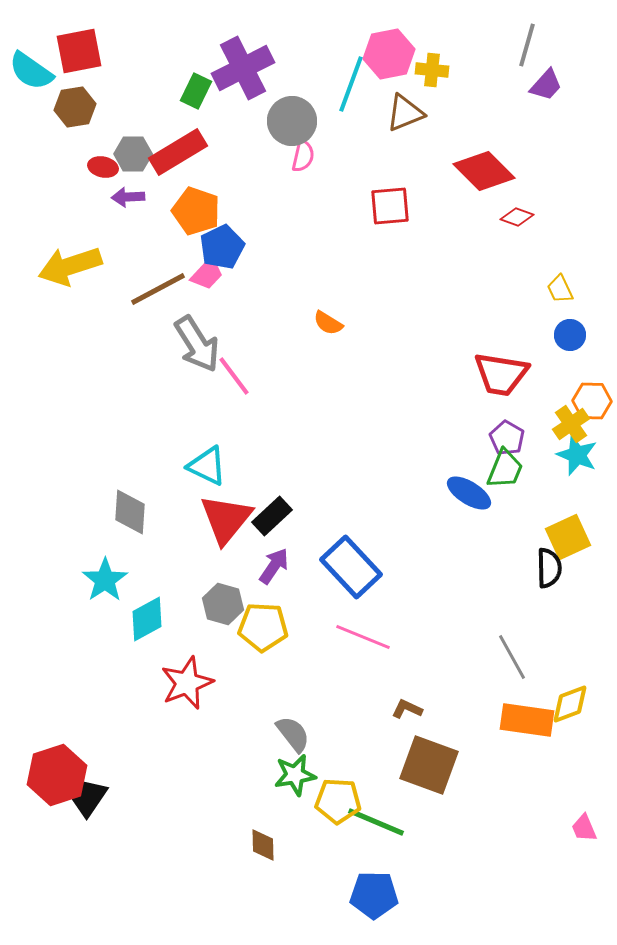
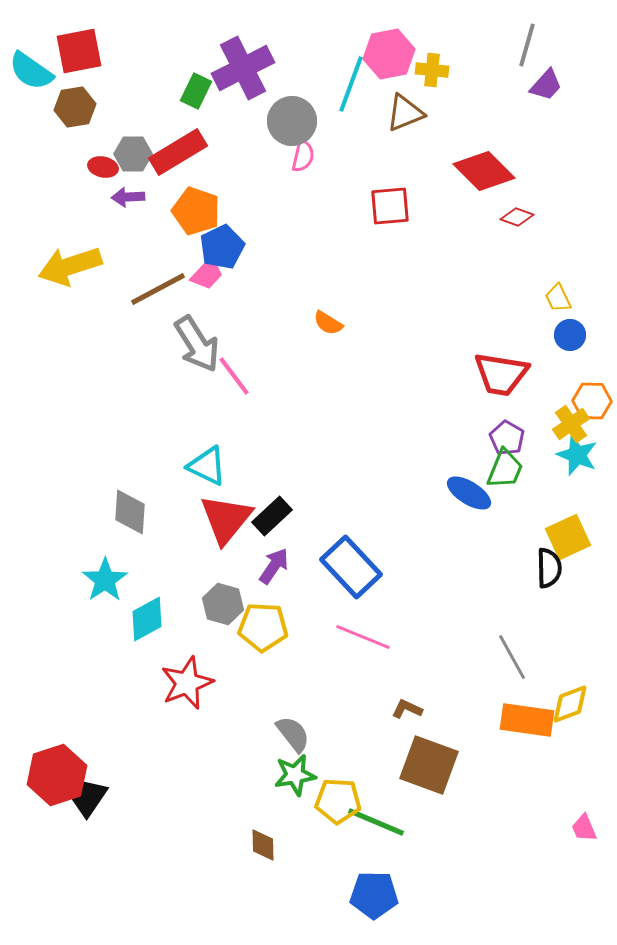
yellow trapezoid at (560, 289): moved 2 px left, 9 px down
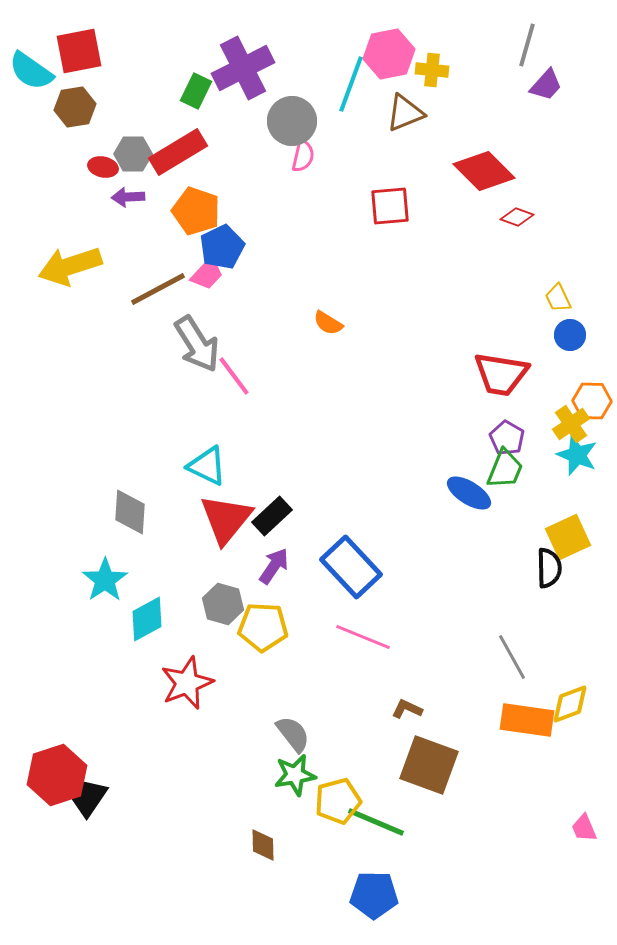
yellow pentagon at (338, 801): rotated 18 degrees counterclockwise
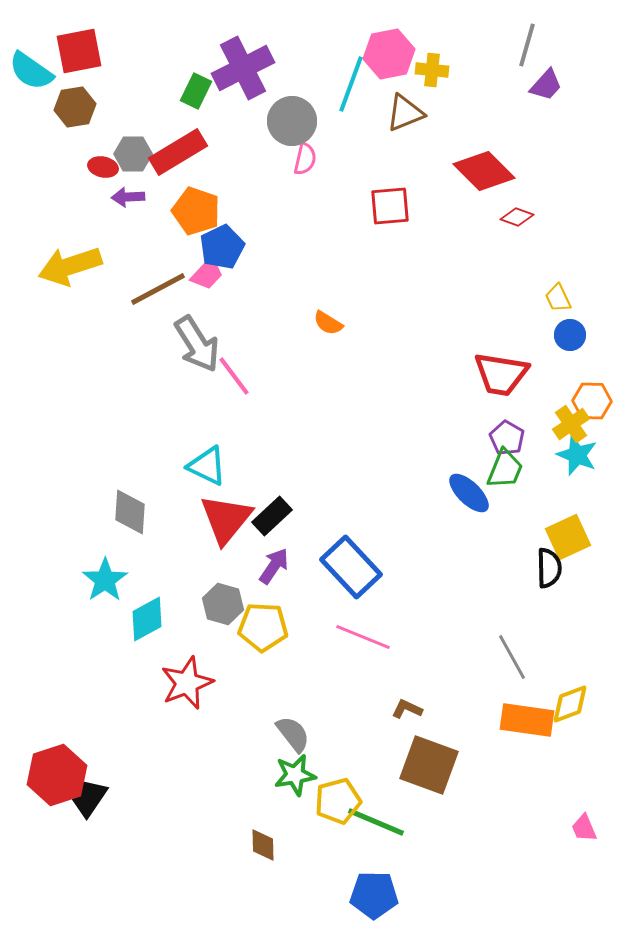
pink semicircle at (303, 156): moved 2 px right, 3 px down
blue ellipse at (469, 493): rotated 12 degrees clockwise
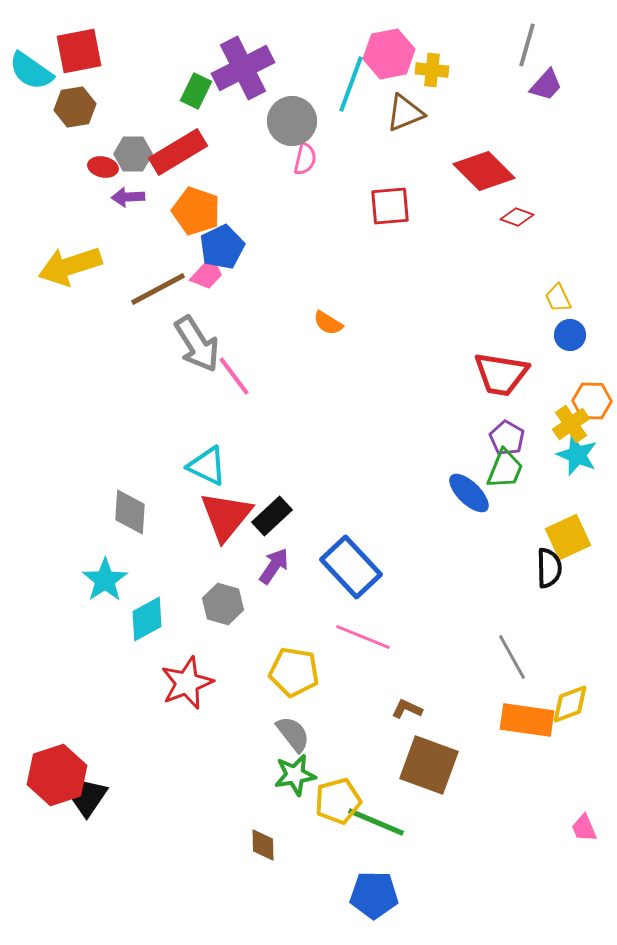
red triangle at (226, 519): moved 3 px up
yellow pentagon at (263, 627): moved 31 px right, 45 px down; rotated 6 degrees clockwise
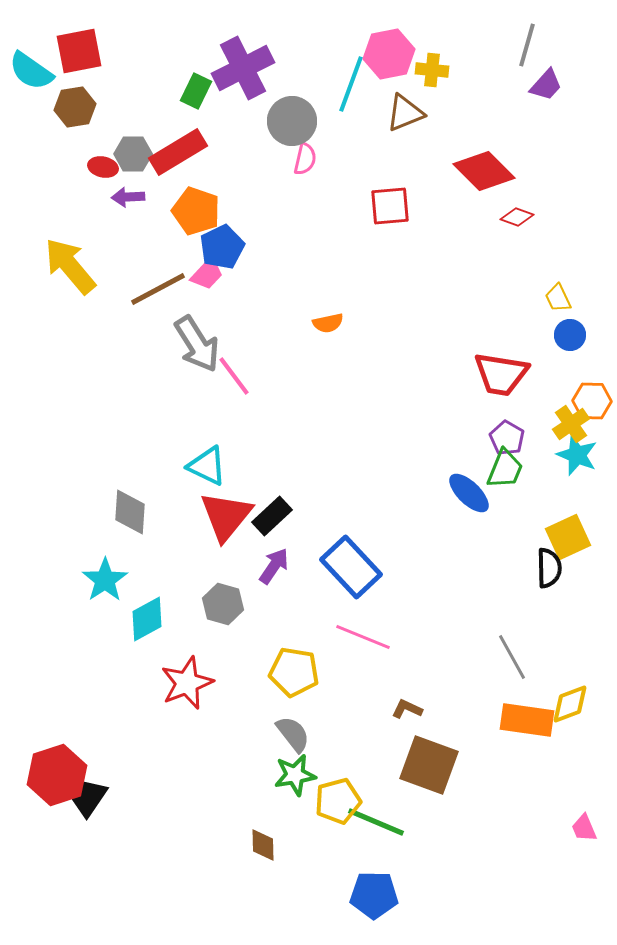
yellow arrow at (70, 266): rotated 68 degrees clockwise
orange semicircle at (328, 323): rotated 44 degrees counterclockwise
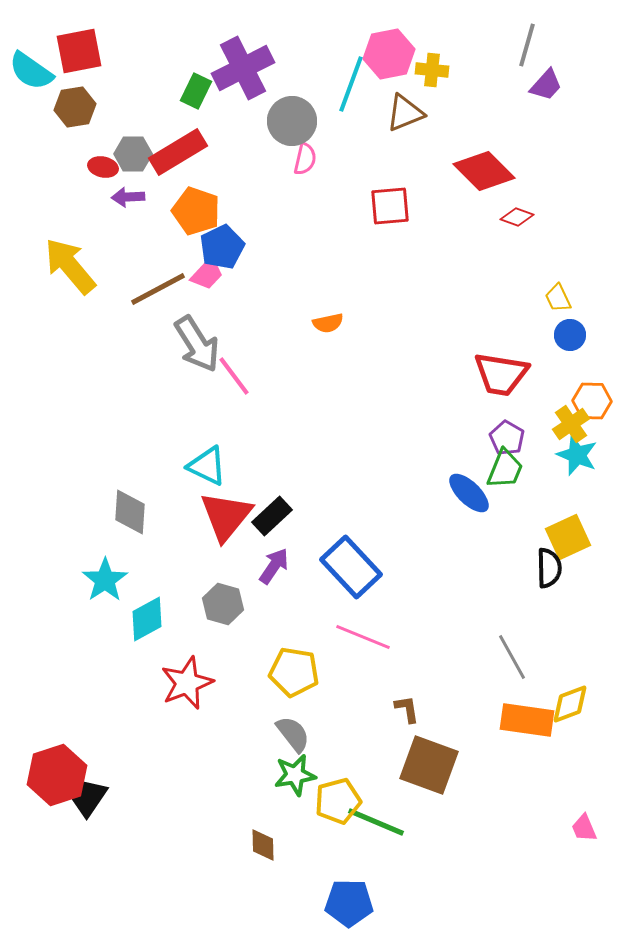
brown L-shape at (407, 709): rotated 56 degrees clockwise
blue pentagon at (374, 895): moved 25 px left, 8 px down
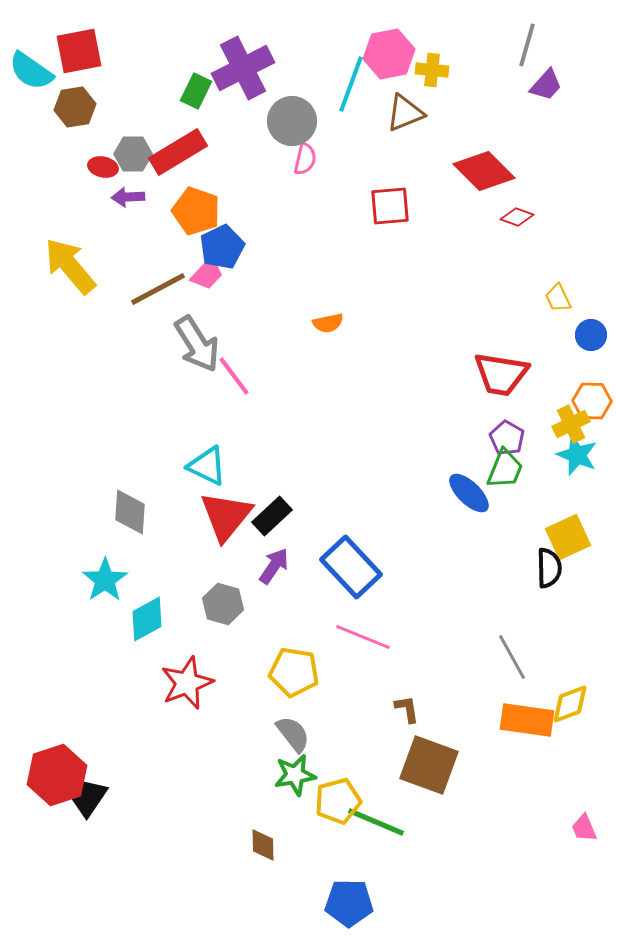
blue circle at (570, 335): moved 21 px right
yellow cross at (571, 424): rotated 9 degrees clockwise
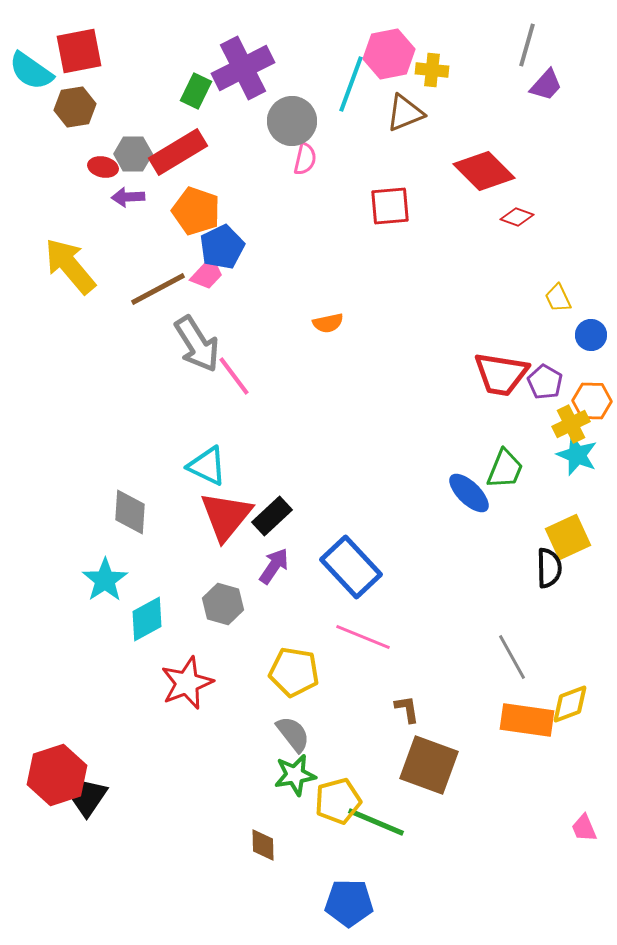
purple pentagon at (507, 438): moved 38 px right, 56 px up
